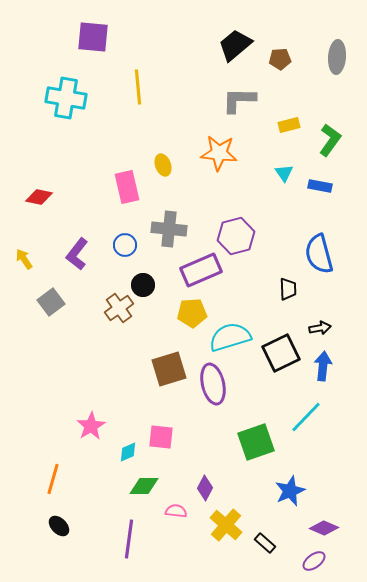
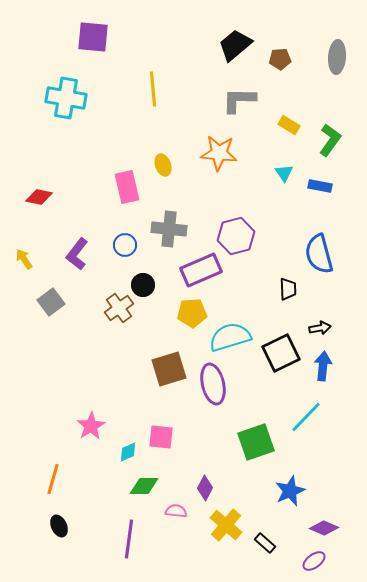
yellow line at (138, 87): moved 15 px right, 2 px down
yellow rectangle at (289, 125): rotated 45 degrees clockwise
black ellipse at (59, 526): rotated 20 degrees clockwise
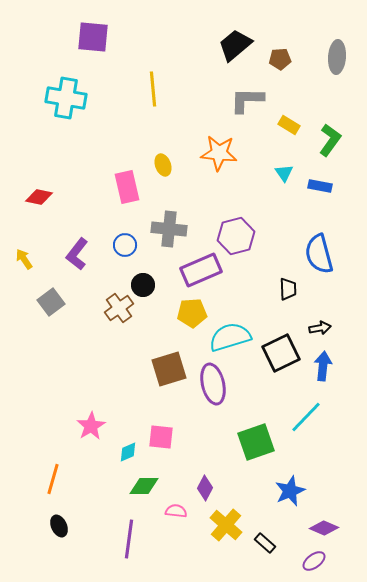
gray L-shape at (239, 100): moved 8 px right
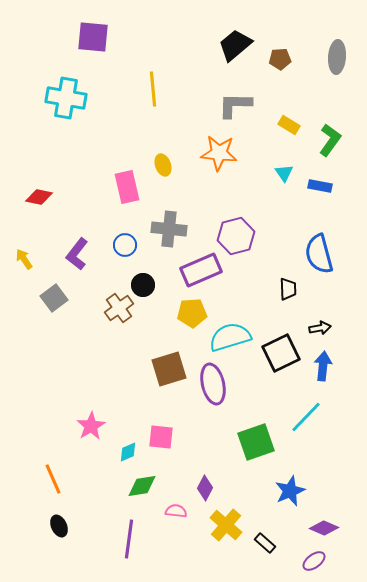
gray L-shape at (247, 100): moved 12 px left, 5 px down
gray square at (51, 302): moved 3 px right, 4 px up
orange line at (53, 479): rotated 40 degrees counterclockwise
green diamond at (144, 486): moved 2 px left; rotated 8 degrees counterclockwise
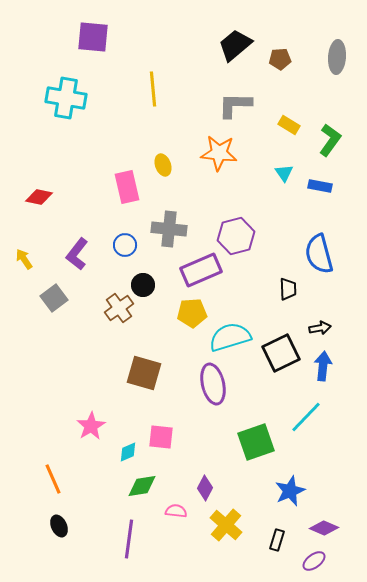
brown square at (169, 369): moved 25 px left, 4 px down; rotated 33 degrees clockwise
black rectangle at (265, 543): moved 12 px right, 3 px up; rotated 65 degrees clockwise
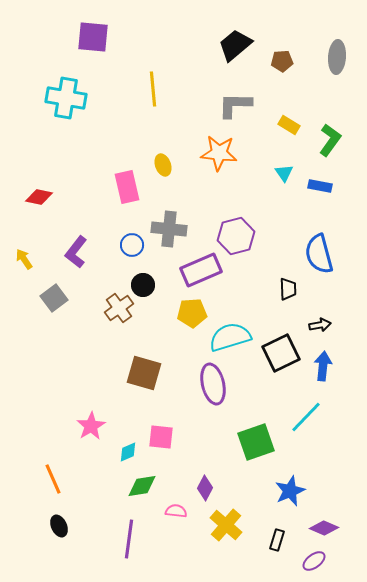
brown pentagon at (280, 59): moved 2 px right, 2 px down
blue circle at (125, 245): moved 7 px right
purple L-shape at (77, 254): moved 1 px left, 2 px up
black arrow at (320, 328): moved 3 px up
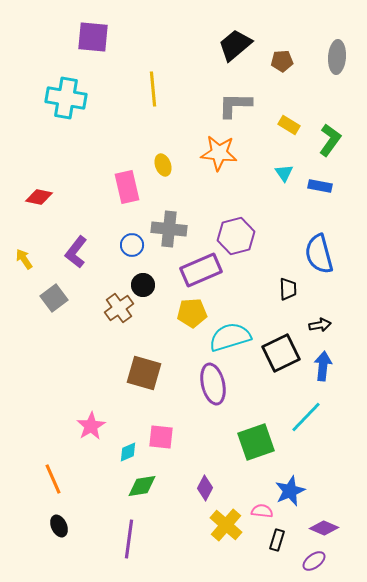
pink semicircle at (176, 511): moved 86 px right
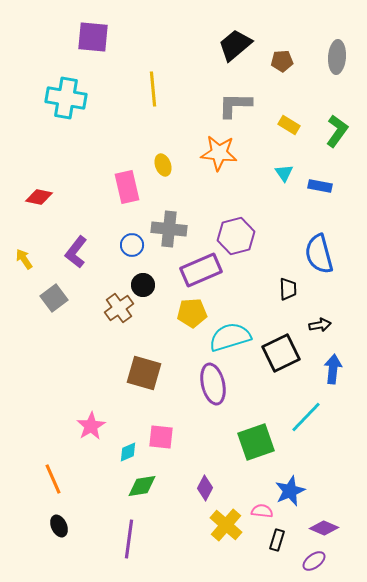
green L-shape at (330, 140): moved 7 px right, 9 px up
blue arrow at (323, 366): moved 10 px right, 3 px down
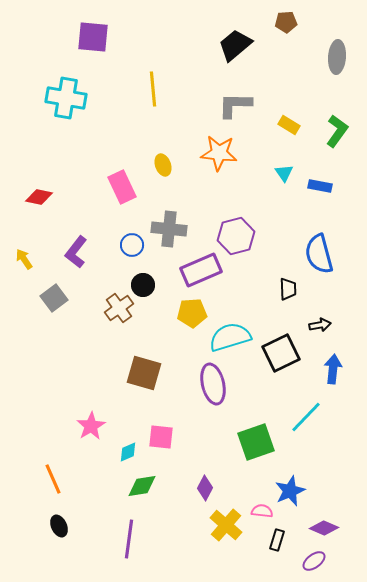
brown pentagon at (282, 61): moved 4 px right, 39 px up
pink rectangle at (127, 187): moved 5 px left; rotated 12 degrees counterclockwise
